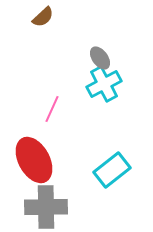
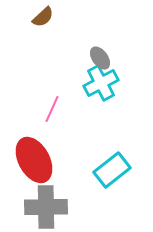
cyan cross: moved 3 px left, 1 px up
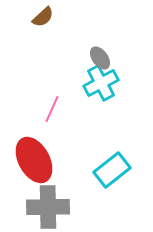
gray cross: moved 2 px right
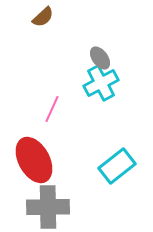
cyan rectangle: moved 5 px right, 4 px up
